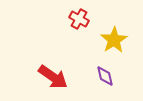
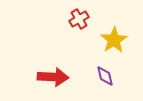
red cross: rotated 30 degrees clockwise
red arrow: rotated 32 degrees counterclockwise
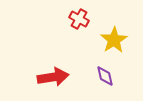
red cross: rotated 30 degrees counterclockwise
red arrow: rotated 12 degrees counterclockwise
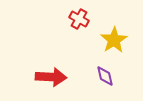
red arrow: moved 2 px left; rotated 12 degrees clockwise
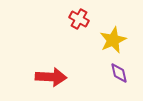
yellow star: moved 1 px left; rotated 8 degrees clockwise
purple diamond: moved 14 px right, 3 px up
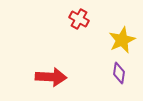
yellow star: moved 9 px right
purple diamond: rotated 20 degrees clockwise
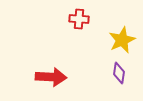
red cross: rotated 24 degrees counterclockwise
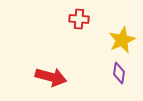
red arrow: rotated 12 degrees clockwise
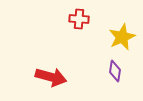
yellow star: moved 3 px up
purple diamond: moved 4 px left, 2 px up
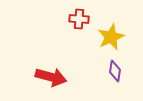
yellow star: moved 11 px left
